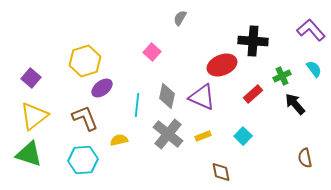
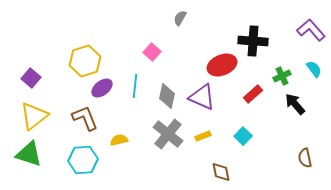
cyan line: moved 2 px left, 19 px up
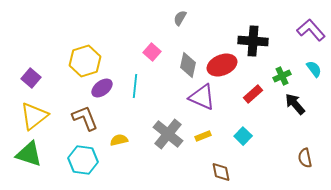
gray diamond: moved 21 px right, 31 px up
cyan hexagon: rotated 12 degrees clockwise
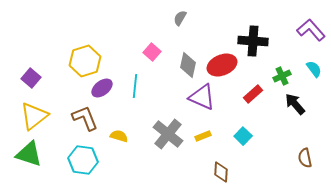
yellow semicircle: moved 4 px up; rotated 30 degrees clockwise
brown diamond: rotated 15 degrees clockwise
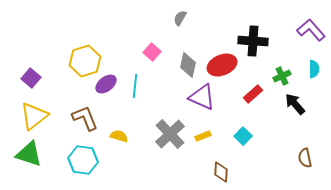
cyan semicircle: rotated 36 degrees clockwise
purple ellipse: moved 4 px right, 4 px up
gray cross: moved 2 px right; rotated 8 degrees clockwise
